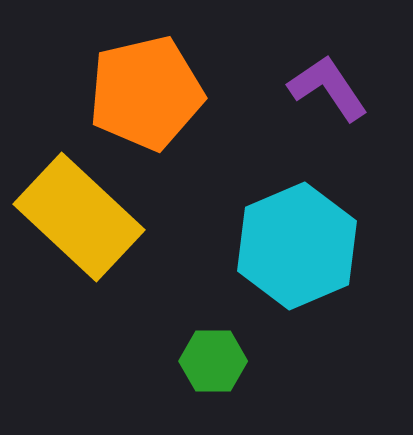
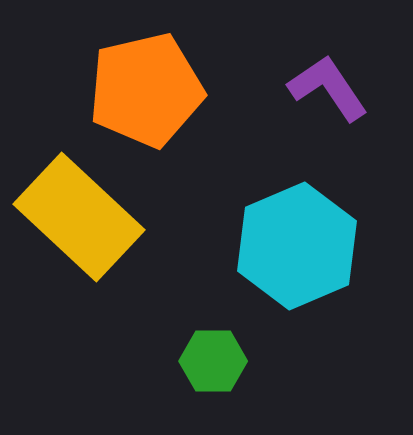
orange pentagon: moved 3 px up
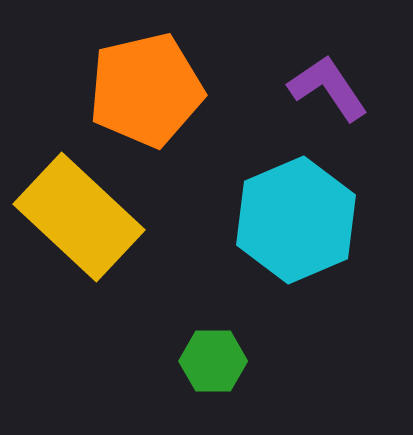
cyan hexagon: moved 1 px left, 26 px up
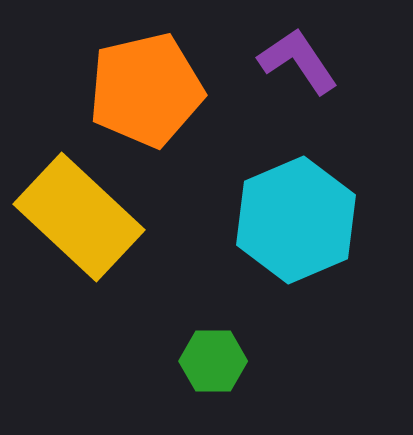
purple L-shape: moved 30 px left, 27 px up
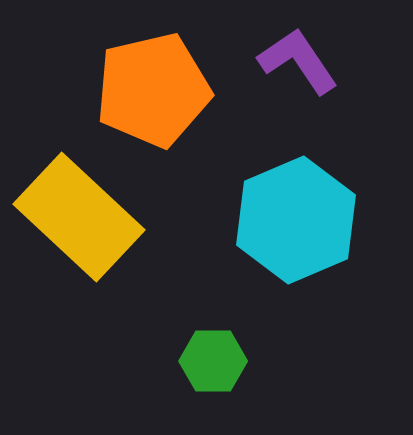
orange pentagon: moved 7 px right
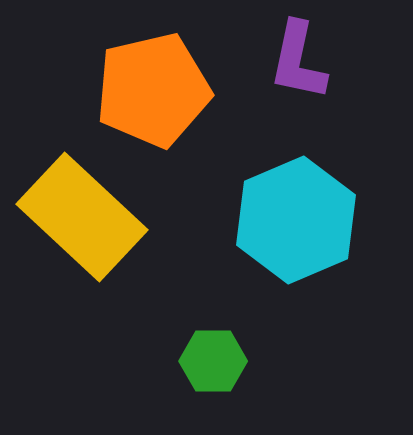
purple L-shape: rotated 134 degrees counterclockwise
yellow rectangle: moved 3 px right
